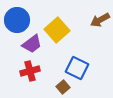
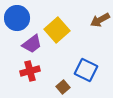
blue circle: moved 2 px up
blue square: moved 9 px right, 2 px down
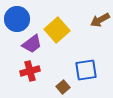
blue circle: moved 1 px down
blue square: rotated 35 degrees counterclockwise
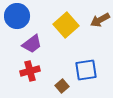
blue circle: moved 3 px up
yellow square: moved 9 px right, 5 px up
brown square: moved 1 px left, 1 px up
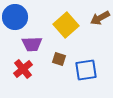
blue circle: moved 2 px left, 1 px down
brown arrow: moved 2 px up
purple trapezoid: rotated 35 degrees clockwise
red cross: moved 7 px left, 2 px up; rotated 24 degrees counterclockwise
brown square: moved 3 px left, 27 px up; rotated 32 degrees counterclockwise
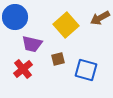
purple trapezoid: rotated 15 degrees clockwise
brown square: moved 1 px left; rotated 32 degrees counterclockwise
blue square: rotated 25 degrees clockwise
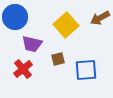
blue square: rotated 20 degrees counterclockwise
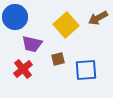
brown arrow: moved 2 px left
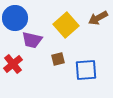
blue circle: moved 1 px down
purple trapezoid: moved 4 px up
red cross: moved 10 px left, 5 px up
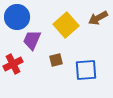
blue circle: moved 2 px right, 1 px up
purple trapezoid: rotated 100 degrees clockwise
brown square: moved 2 px left, 1 px down
red cross: rotated 12 degrees clockwise
